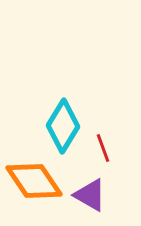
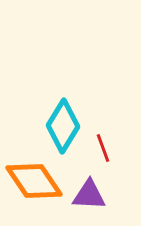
purple triangle: moved 1 px left; rotated 27 degrees counterclockwise
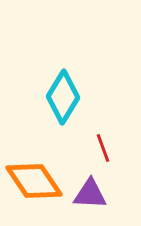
cyan diamond: moved 29 px up
purple triangle: moved 1 px right, 1 px up
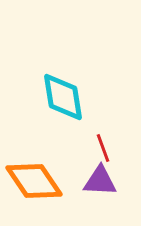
cyan diamond: rotated 40 degrees counterclockwise
purple triangle: moved 10 px right, 13 px up
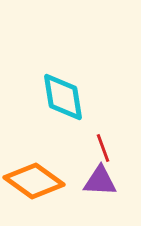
orange diamond: rotated 20 degrees counterclockwise
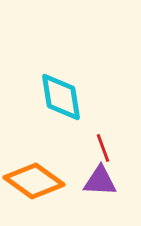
cyan diamond: moved 2 px left
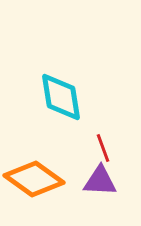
orange diamond: moved 2 px up
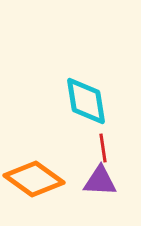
cyan diamond: moved 25 px right, 4 px down
red line: rotated 12 degrees clockwise
